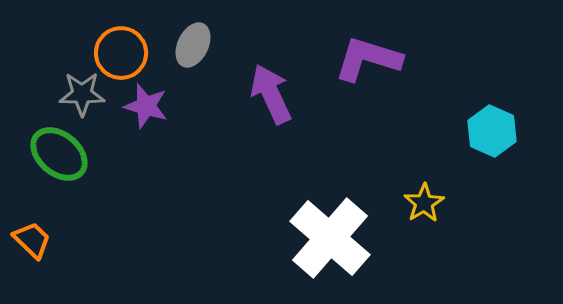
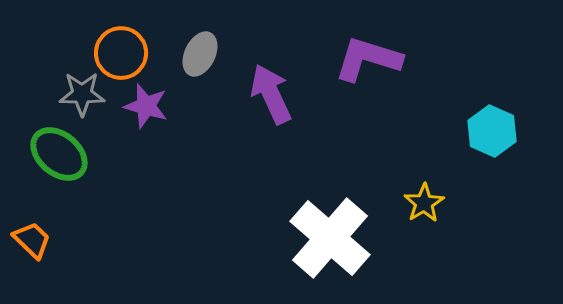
gray ellipse: moved 7 px right, 9 px down
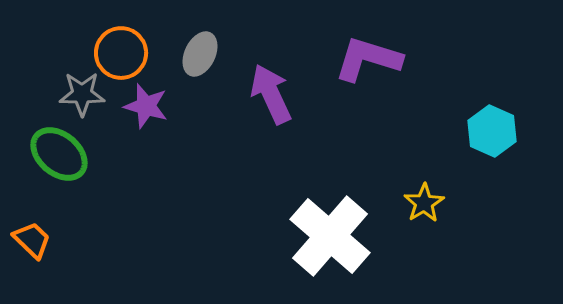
white cross: moved 2 px up
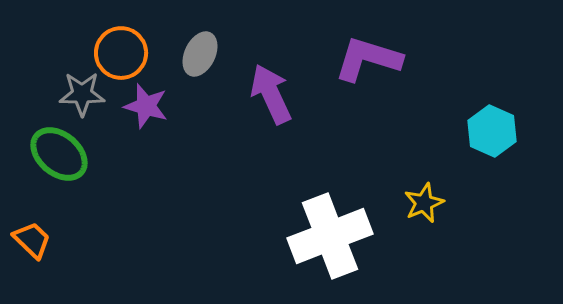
yellow star: rotated 9 degrees clockwise
white cross: rotated 28 degrees clockwise
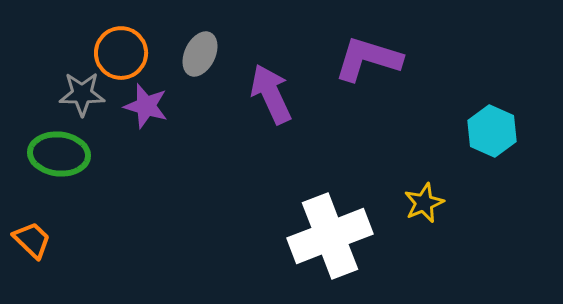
green ellipse: rotated 34 degrees counterclockwise
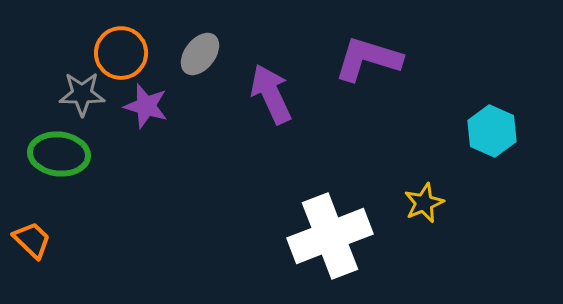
gray ellipse: rotated 12 degrees clockwise
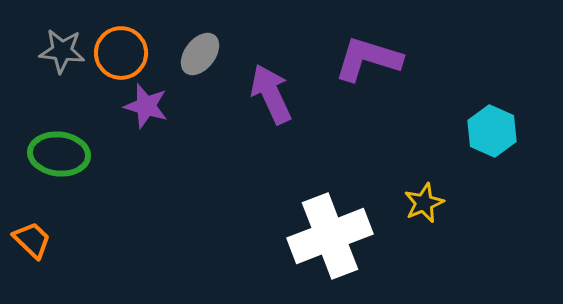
gray star: moved 20 px left, 43 px up; rotated 6 degrees clockwise
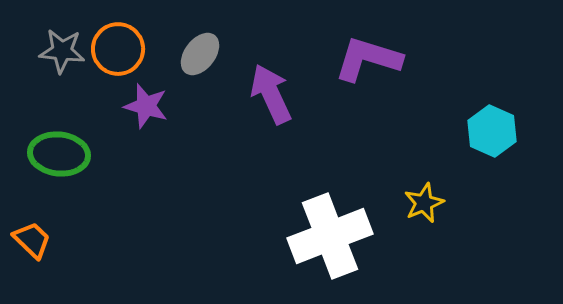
orange circle: moved 3 px left, 4 px up
